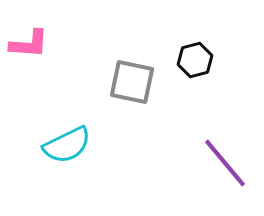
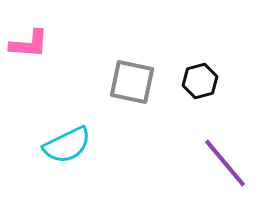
black hexagon: moved 5 px right, 21 px down
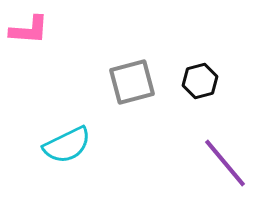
pink L-shape: moved 14 px up
gray square: rotated 27 degrees counterclockwise
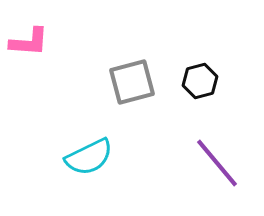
pink L-shape: moved 12 px down
cyan semicircle: moved 22 px right, 12 px down
purple line: moved 8 px left
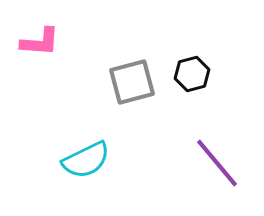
pink L-shape: moved 11 px right
black hexagon: moved 8 px left, 7 px up
cyan semicircle: moved 3 px left, 3 px down
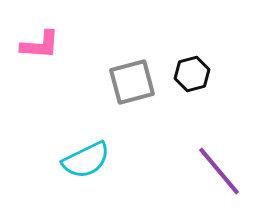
pink L-shape: moved 3 px down
purple line: moved 2 px right, 8 px down
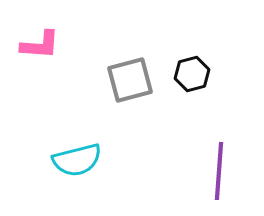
gray square: moved 2 px left, 2 px up
cyan semicircle: moved 9 px left; rotated 12 degrees clockwise
purple line: rotated 44 degrees clockwise
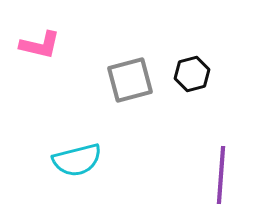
pink L-shape: rotated 9 degrees clockwise
purple line: moved 2 px right, 4 px down
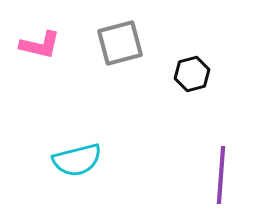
gray square: moved 10 px left, 37 px up
